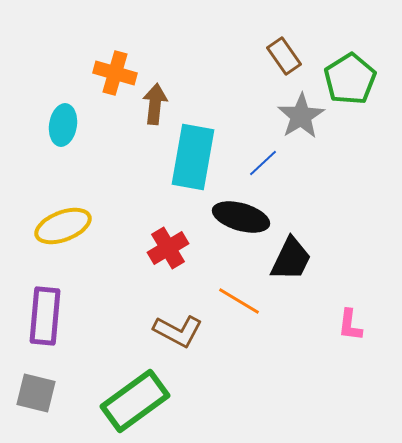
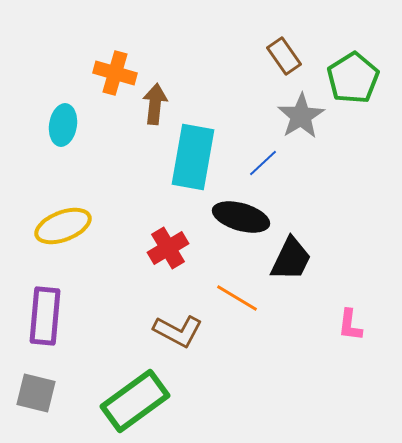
green pentagon: moved 3 px right, 1 px up
orange line: moved 2 px left, 3 px up
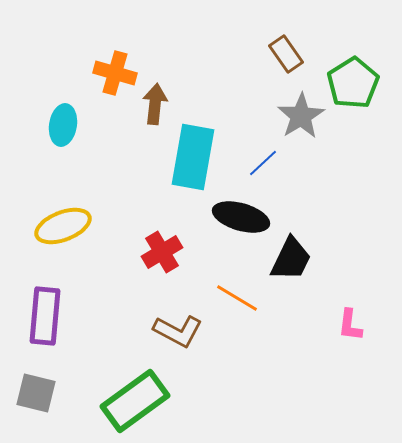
brown rectangle: moved 2 px right, 2 px up
green pentagon: moved 5 px down
red cross: moved 6 px left, 4 px down
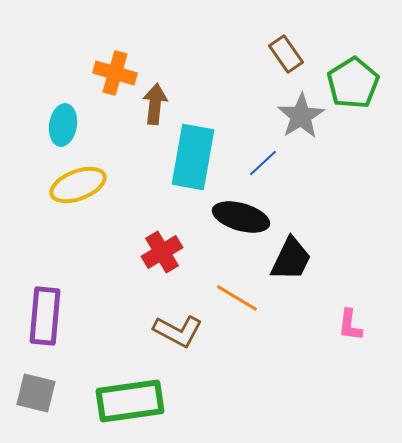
yellow ellipse: moved 15 px right, 41 px up
green rectangle: moved 5 px left; rotated 28 degrees clockwise
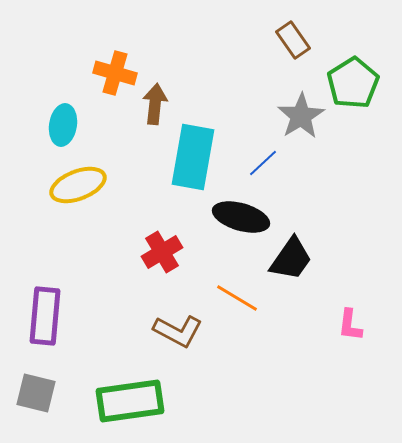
brown rectangle: moved 7 px right, 14 px up
black trapezoid: rotated 9 degrees clockwise
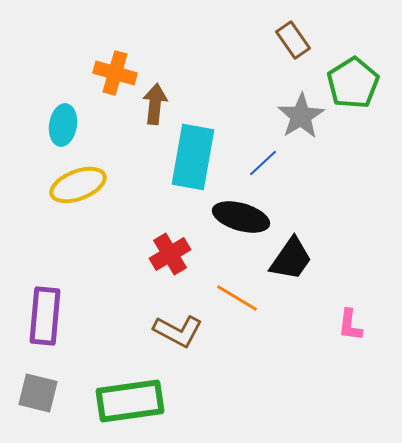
red cross: moved 8 px right, 2 px down
gray square: moved 2 px right
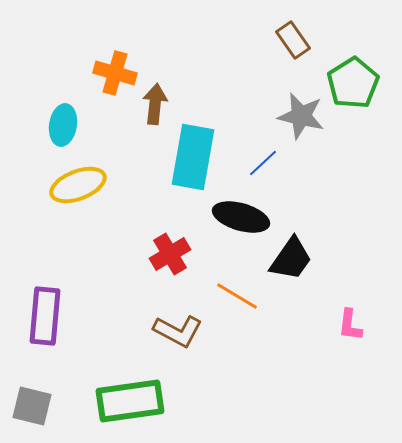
gray star: rotated 27 degrees counterclockwise
orange line: moved 2 px up
gray square: moved 6 px left, 13 px down
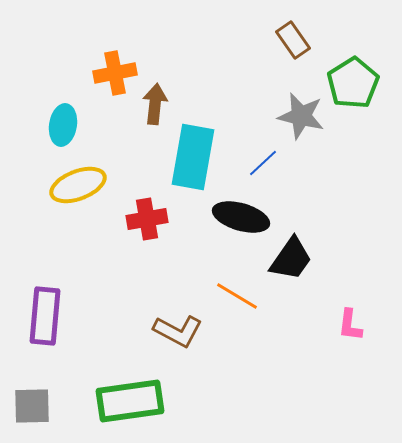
orange cross: rotated 27 degrees counterclockwise
red cross: moved 23 px left, 35 px up; rotated 21 degrees clockwise
gray square: rotated 15 degrees counterclockwise
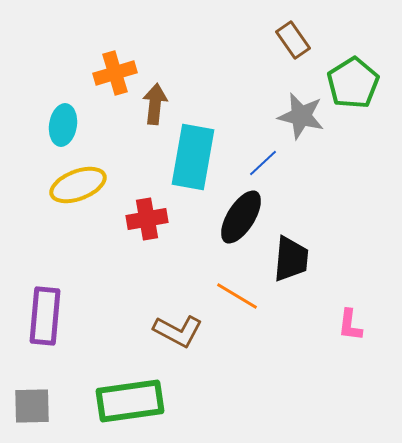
orange cross: rotated 6 degrees counterclockwise
black ellipse: rotated 74 degrees counterclockwise
black trapezoid: rotated 30 degrees counterclockwise
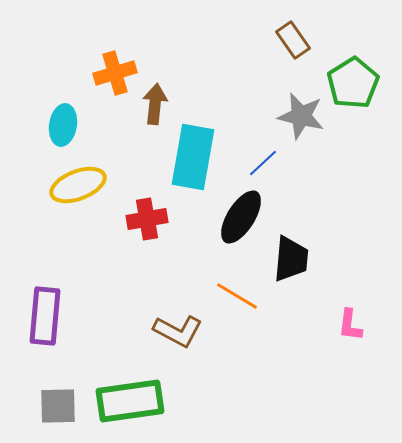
gray square: moved 26 px right
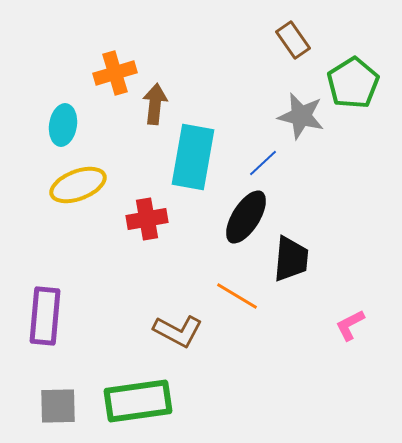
black ellipse: moved 5 px right
pink L-shape: rotated 56 degrees clockwise
green rectangle: moved 8 px right
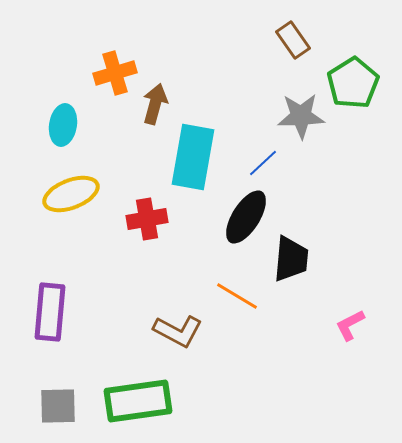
brown arrow: rotated 9 degrees clockwise
gray star: rotated 15 degrees counterclockwise
yellow ellipse: moved 7 px left, 9 px down
purple rectangle: moved 5 px right, 4 px up
